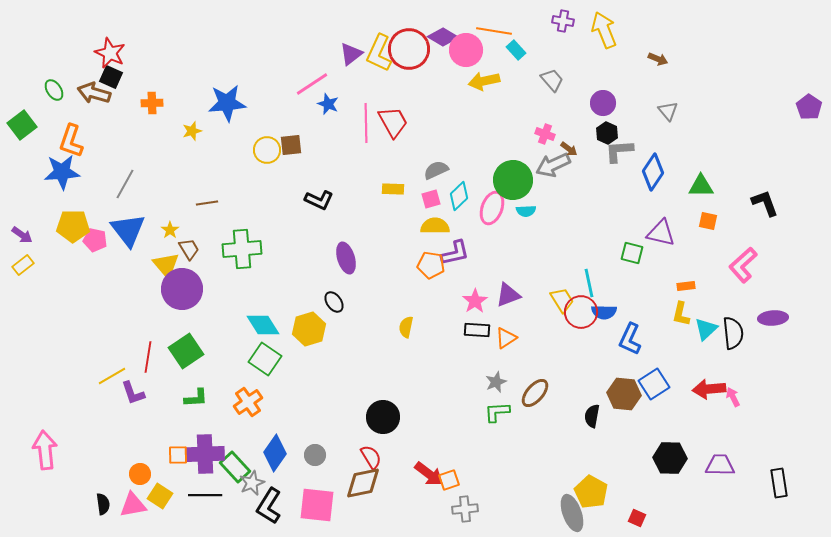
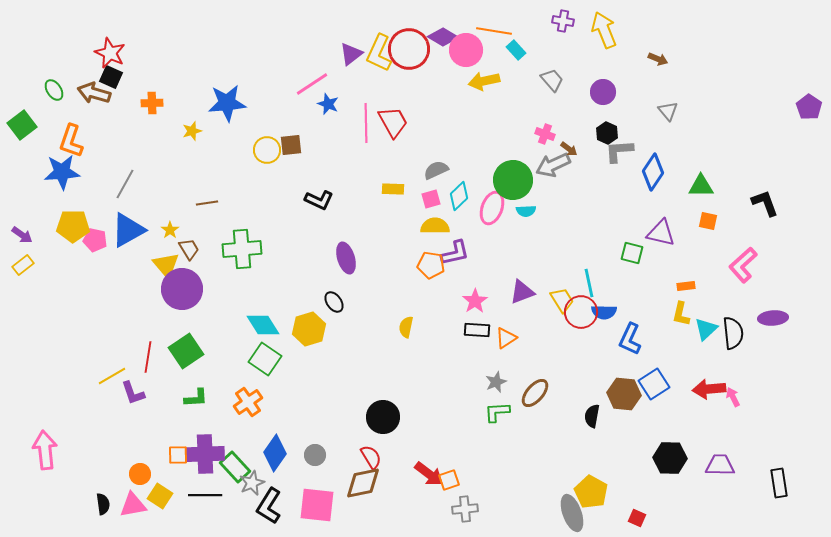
purple circle at (603, 103): moved 11 px up
blue triangle at (128, 230): rotated 39 degrees clockwise
purple triangle at (508, 295): moved 14 px right, 3 px up
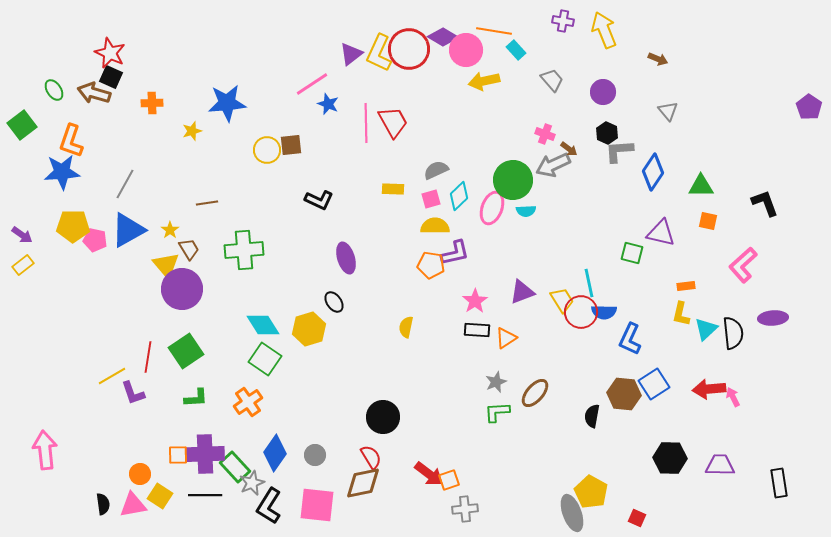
green cross at (242, 249): moved 2 px right, 1 px down
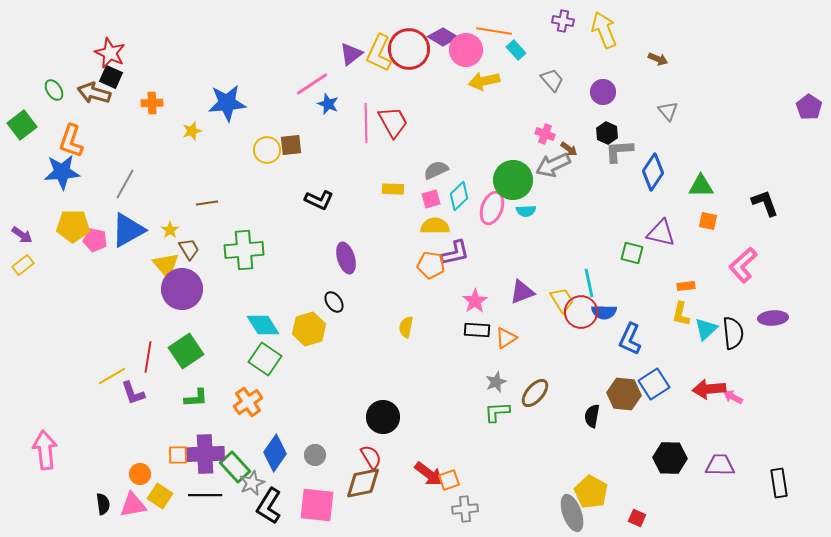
pink arrow at (733, 397): rotated 36 degrees counterclockwise
